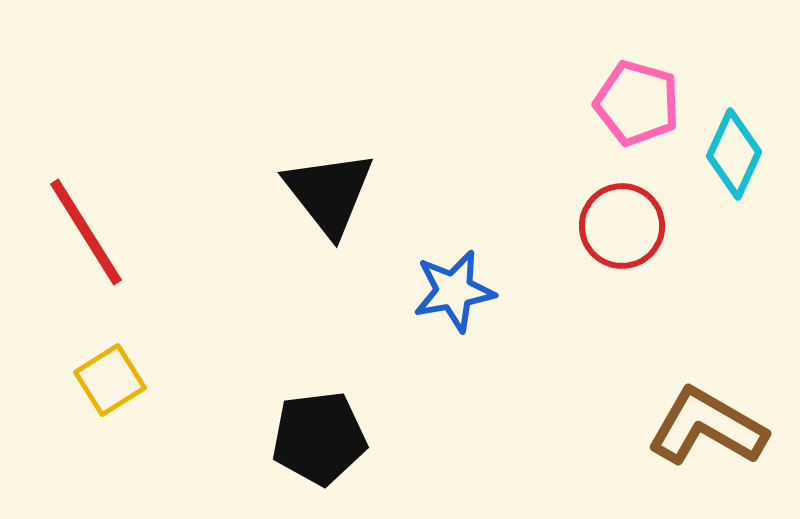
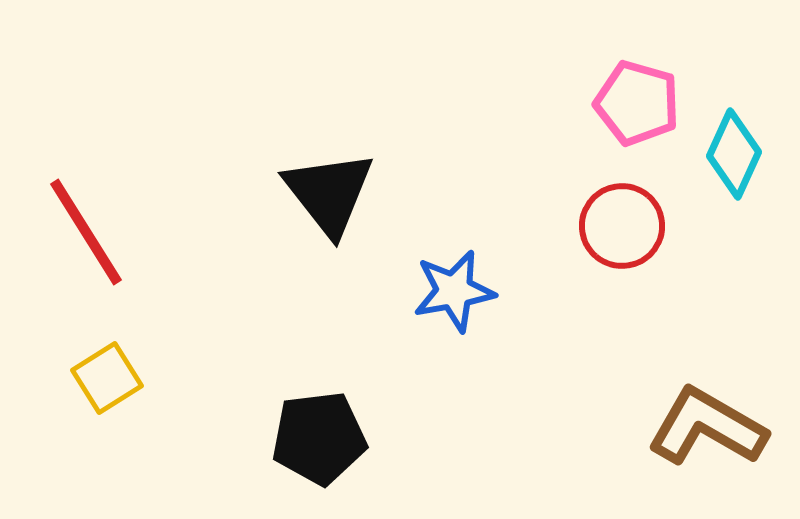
yellow square: moved 3 px left, 2 px up
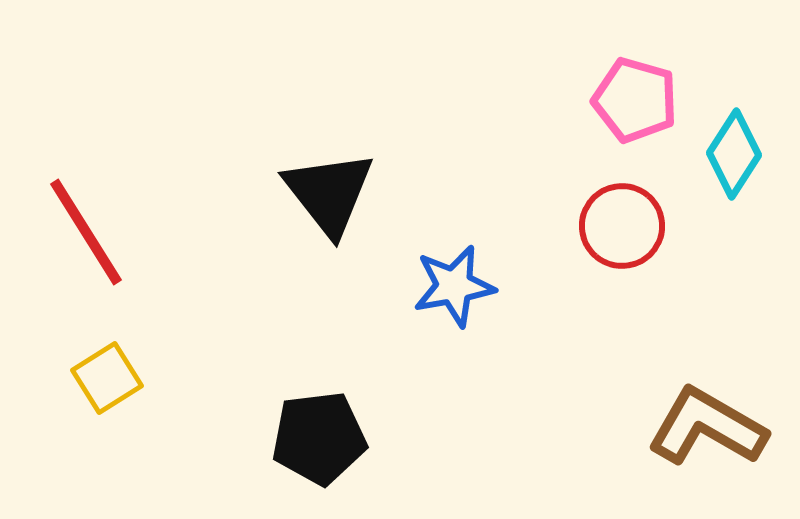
pink pentagon: moved 2 px left, 3 px up
cyan diamond: rotated 8 degrees clockwise
blue star: moved 5 px up
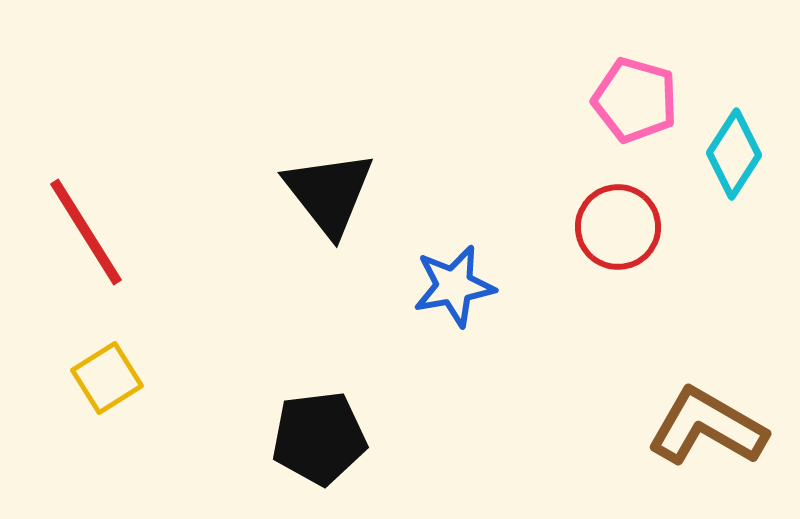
red circle: moved 4 px left, 1 px down
